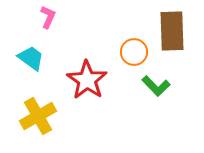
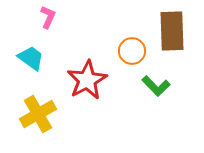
orange circle: moved 2 px left, 1 px up
red star: rotated 9 degrees clockwise
yellow cross: moved 2 px up
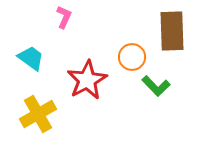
pink L-shape: moved 16 px right
orange circle: moved 6 px down
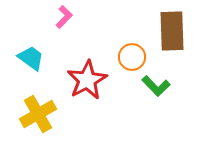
pink L-shape: rotated 20 degrees clockwise
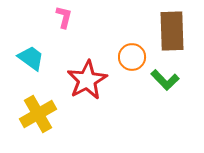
pink L-shape: rotated 30 degrees counterclockwise
green L-shape: moved 9 px right, 6 px up
